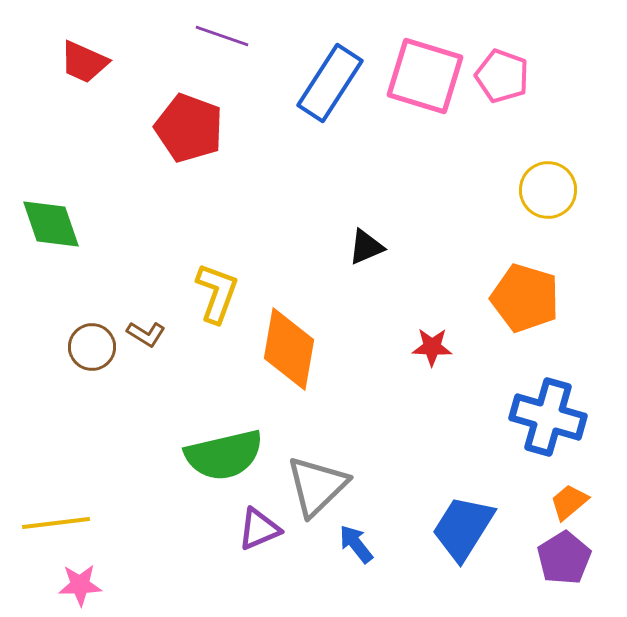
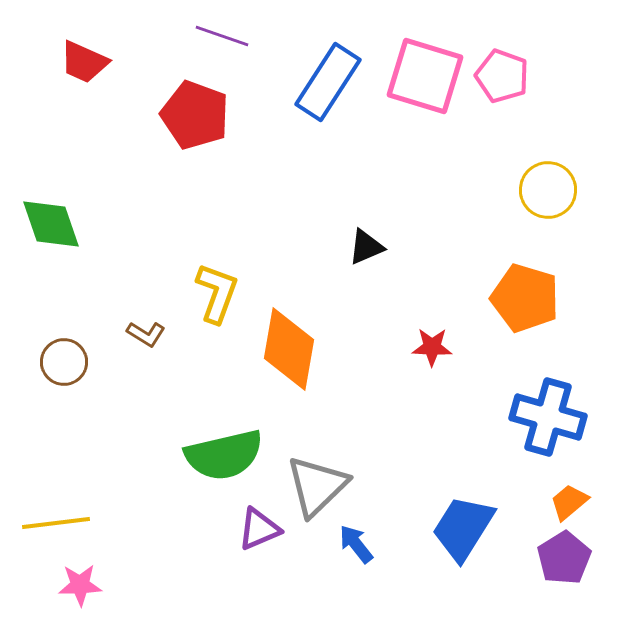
blue rectangle: moved 2 px left, 1 px up
red pentagon: moved 6 px right, 13 px up
brown circle: moved 28 px left, 15 px down
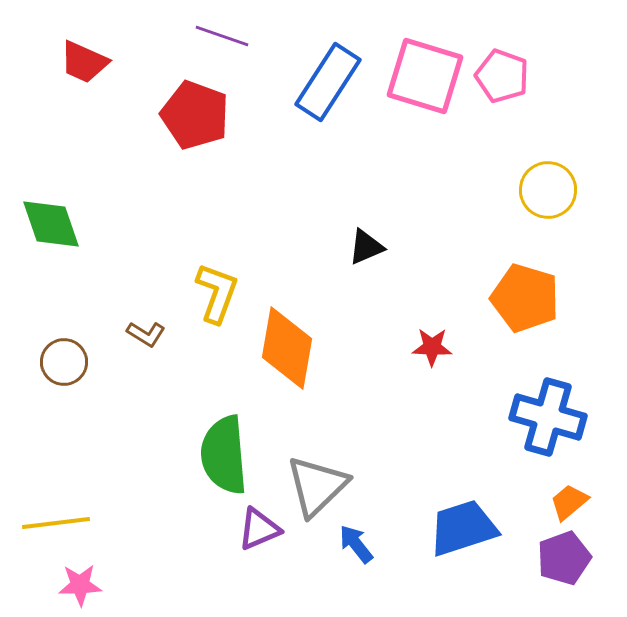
orange diamond: moved 2 px left, 1 px up
green semicircle: rotated 98 degrees clockwise
blue trapezoid: rotated 40 degrees clockwise
purple pentagon: rotated 12 degrees clockwise
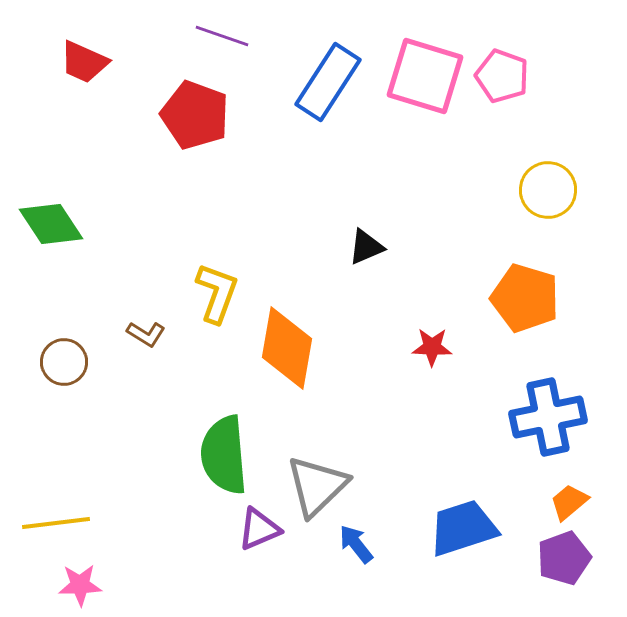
green diamond: rotated 14 degrees counterclockwise
blue cross: rotated 28 degrees counterclockwise
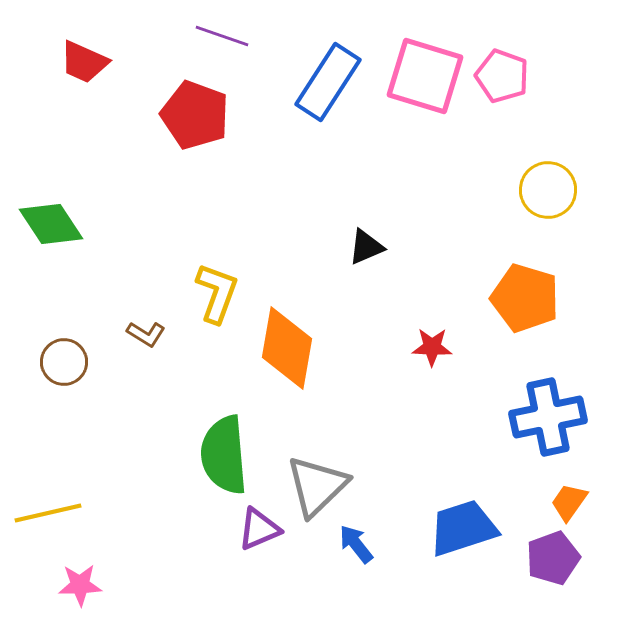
orange trapezoid: rotated 15 degrees counterclockwise
yellow line: moved 8 px left, 10 px up; rotated 6 degrees counterclockwise
purple pentagon: moved 11 px left
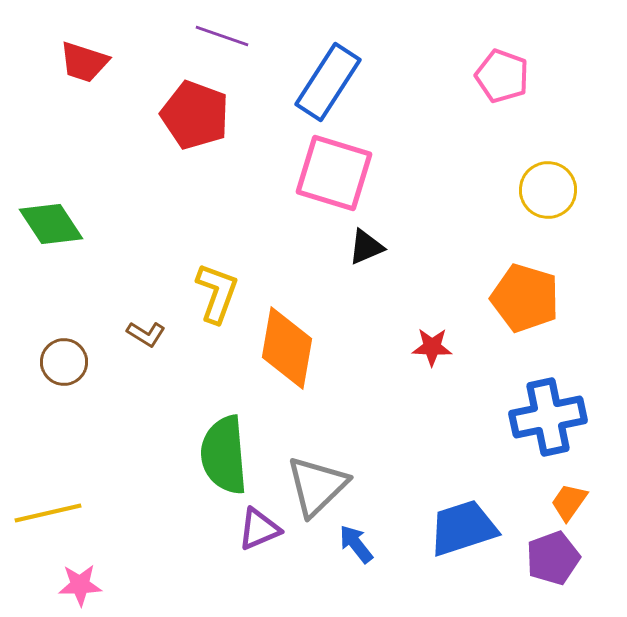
red trapezoid: rotated 6 degrees counterclockwise
pink square: moved 91 px left, 97 px down
